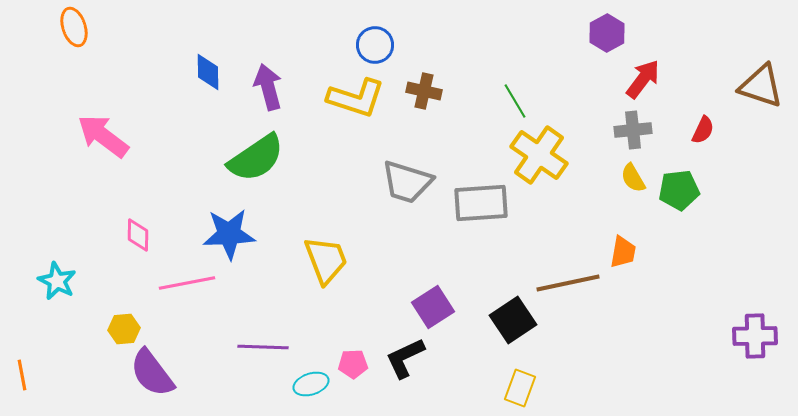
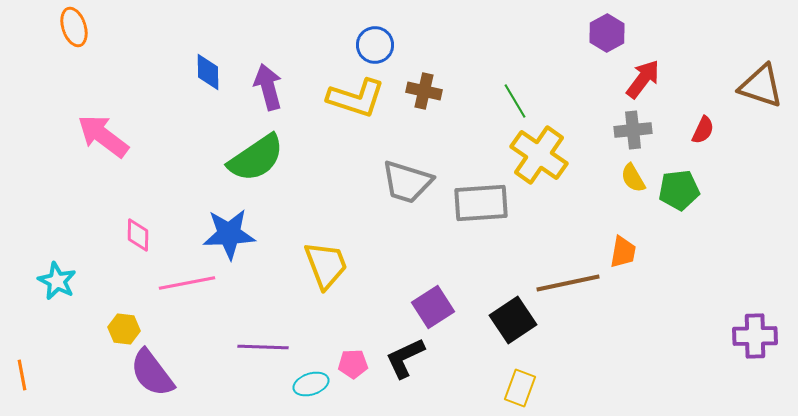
yellow trapezoid: moved 5 px down
yellow hexagon: rotated 12 degrees clockwise
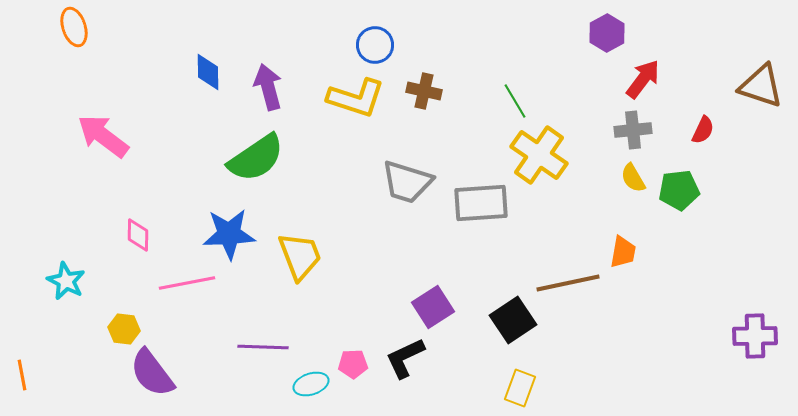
yellow trapezoid: moved 26 px left, 9 px up
cyan star: moved 9 px right
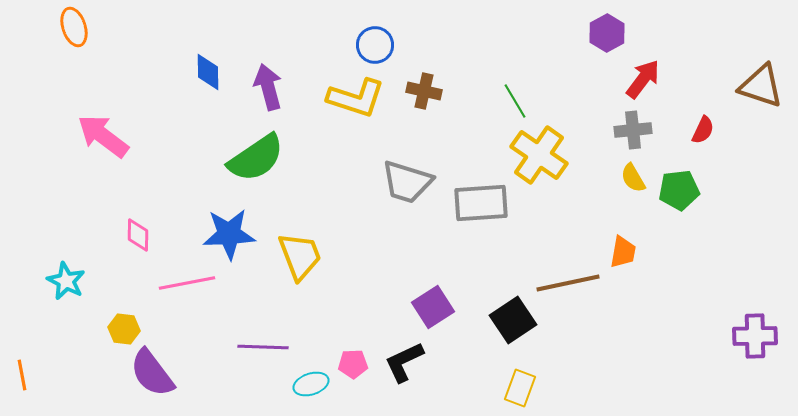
black L-shape: moved 1 px left, 4 px down
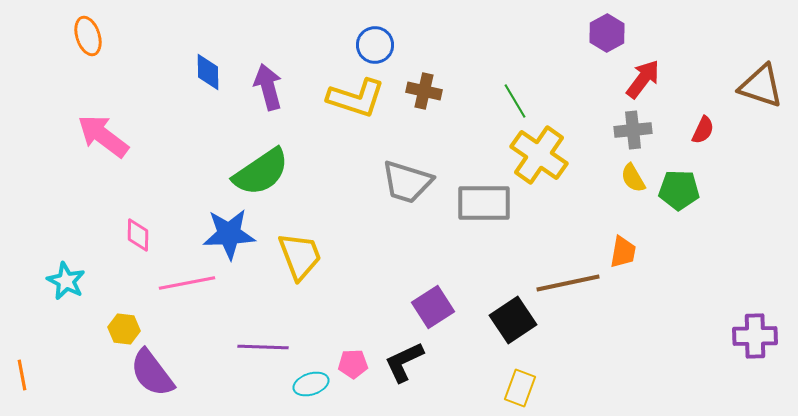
orange ellipse: moved 14 px right, 9 px down
green semicircle: moved 5 px right, 14 px down
green pentagon: rotated 9 degrees clockwise
gray rectangle: moved 3 px right; rotated 4 degrees clockwise
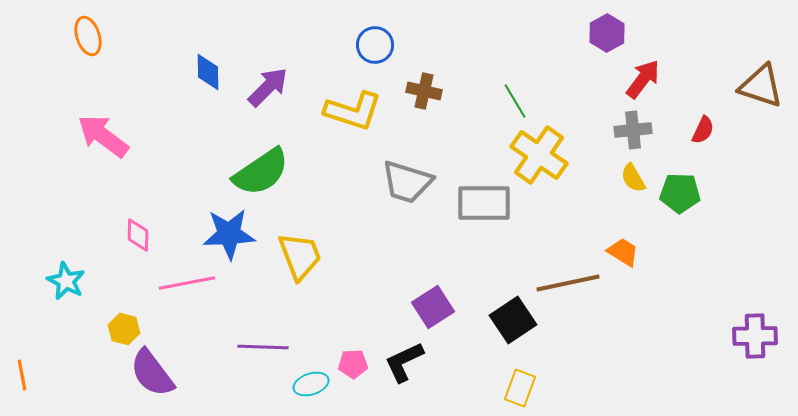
purple arrow: rotated 60 degrees clockwise
yellow L-shape: moved 3 px left, 13 px down
green pentagon: moved 1 px right, 3 px down
orange trapezoid: rotated 68 degrees counterclockwise
yellow hexagon: rotated 8 degrees clockwise
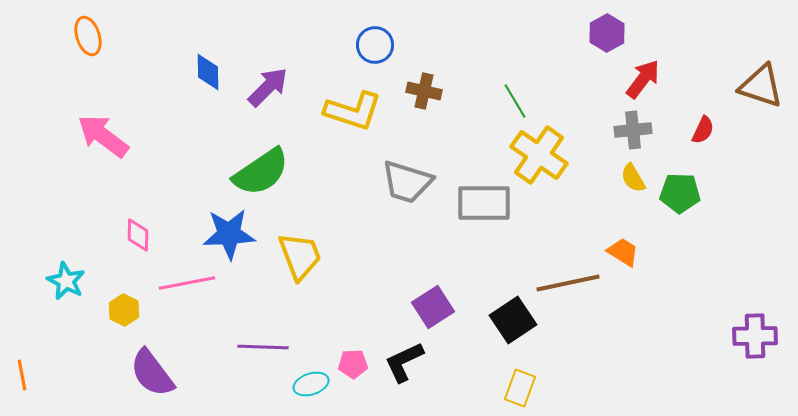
yellow hexagon: moved 19 px up; rotated 12 degrees clockwise
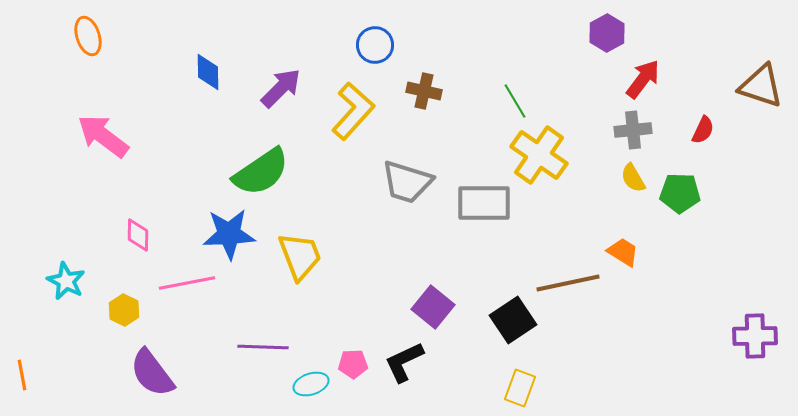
purple arrow: moved 13 px right, 1 px down
yellow L-shape: rotated 66 degrees counterclockwise
purple square: rotated 18 degrees counterclockwise
